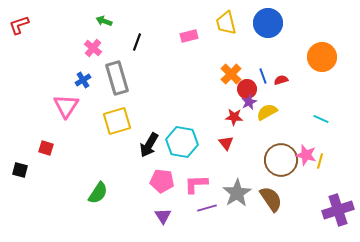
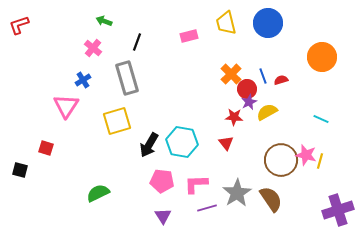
gray rectangle: moved 10 px right
green semicircle: rotated 150 degrees counterclockwise
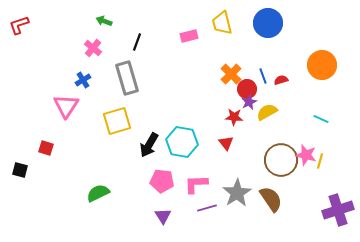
yellow trapezoid: moved 4 px left
orange circle: moved 8 px down
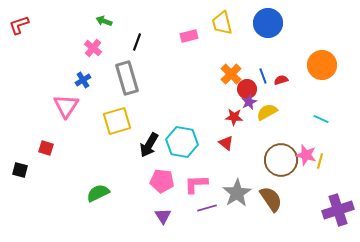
red triangle: rotated 14 degrees counterclockwise
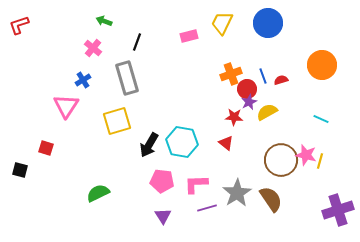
yellow trapezoid: rotated 40 degrees clockwise
orange cross: rotated 25 degrees clockwise
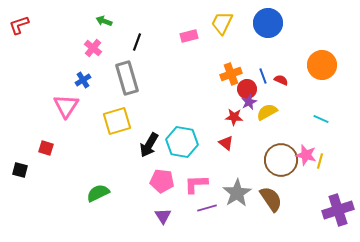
red semicircle: rotated 40 degrees clockwise
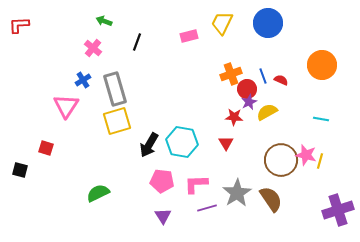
red L-shape: rotated 15 degrees clockwise
gray rectangle: moved 12 px left, 11 px down
cyan line: rotated 14 degrees counterclockwise
red triangle: rotated 21 degrees clockwise
